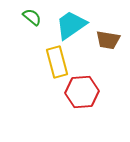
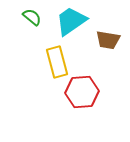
cyan trapezoid: moved 4 px up
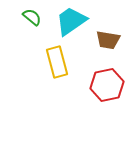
red hexagon: moved 25 px right, 7 px up; rotated 8 degrees counterclockwise
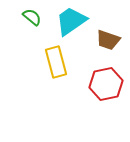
brown trapezoid: rotated 10 degrees clockwise
yellow rectangle: moved 1 px left
red hexagon: moved 1 px left, 1 px up
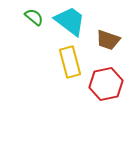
green semicircle: moved 2 px right
cyan trapezoid: moved 1 px left; rotated 72 degrees clockwise
yellow rectangle: moved 14 px right
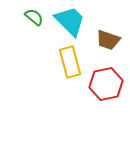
cyan trapezoid: rotated 8 degrees clockwise
